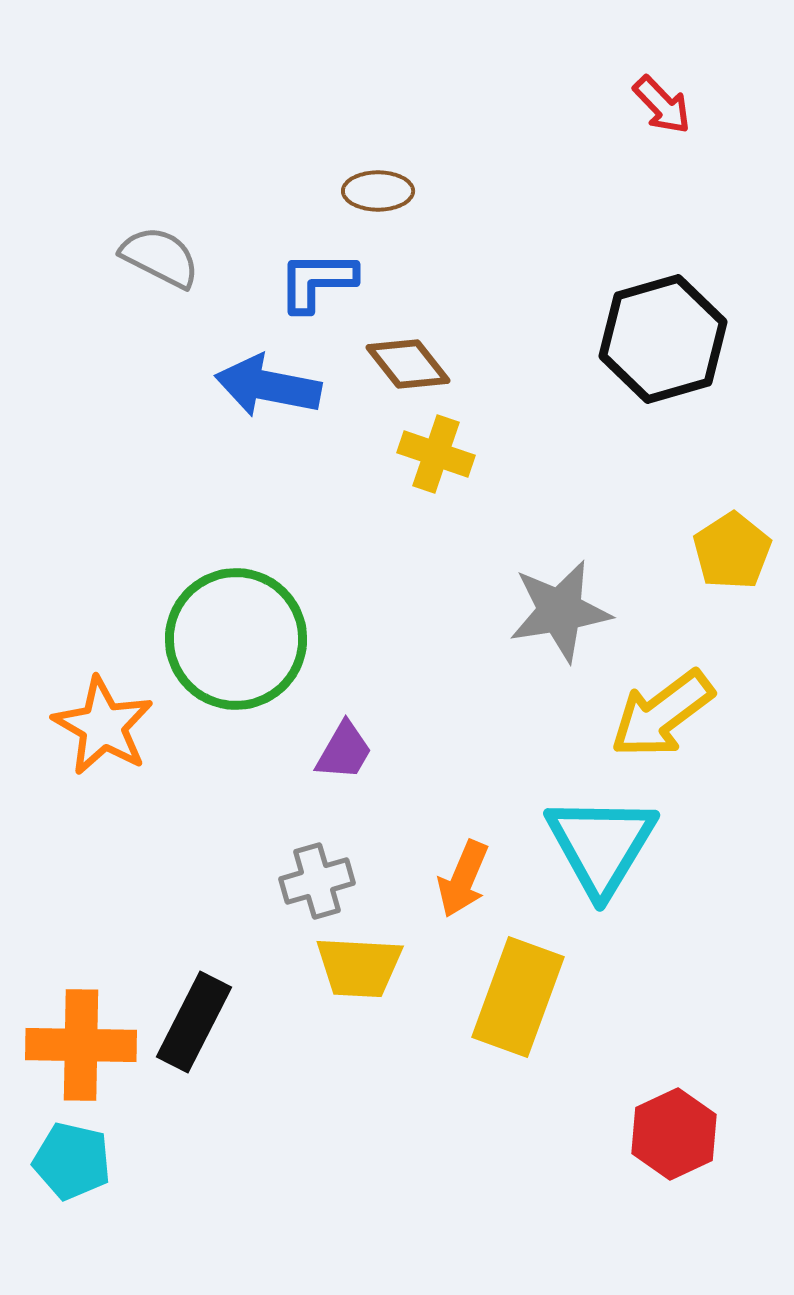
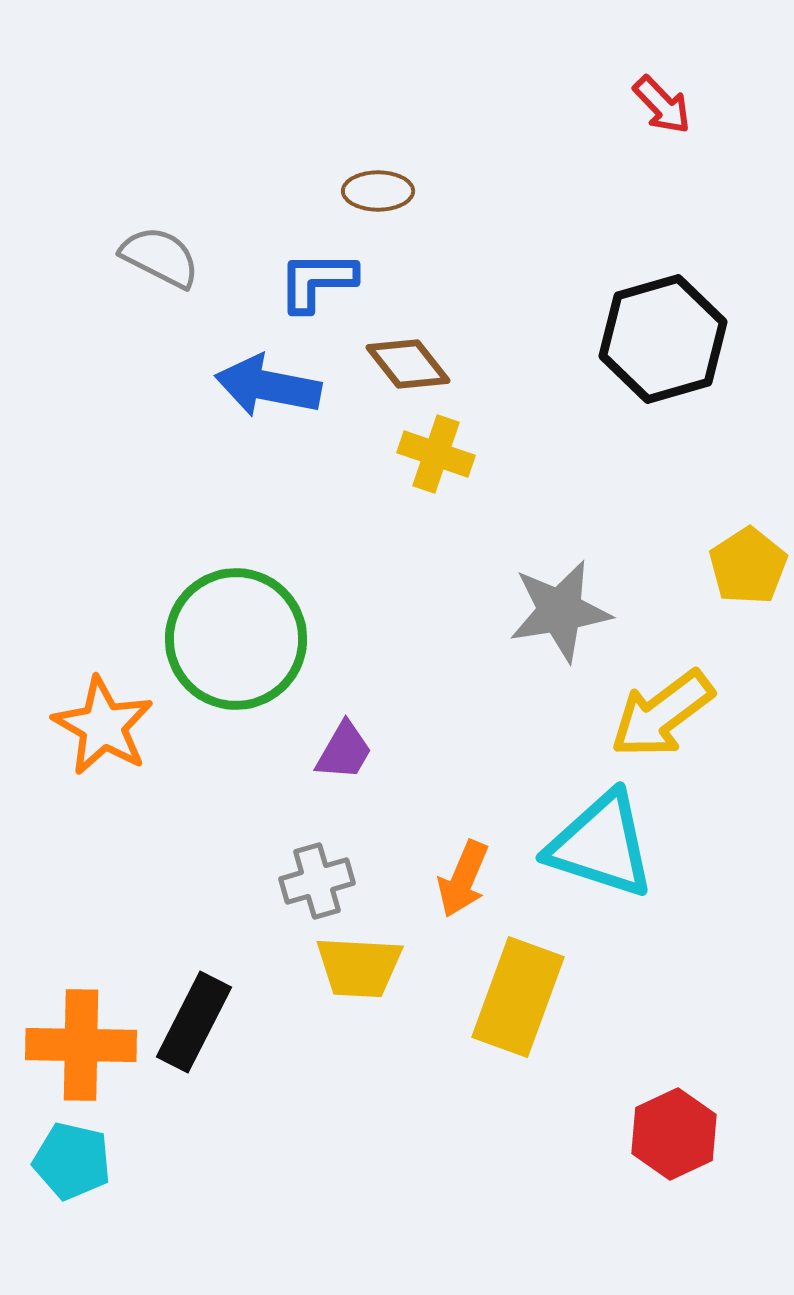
yellow pentagon: moved 16 px right, 15 px down
cyan triangle: rotated 43 degrees counterclockwise
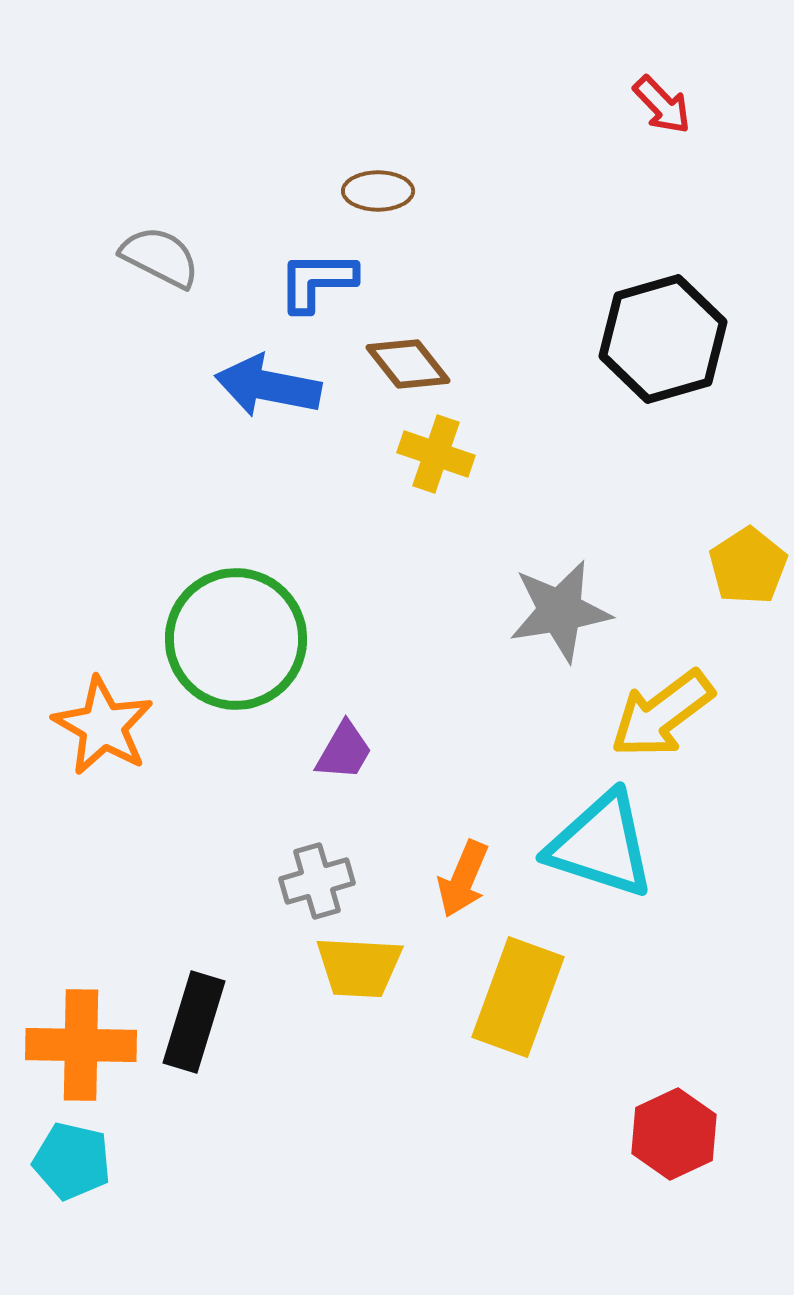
black rectangle: rotated 10 degrees counterclockwise
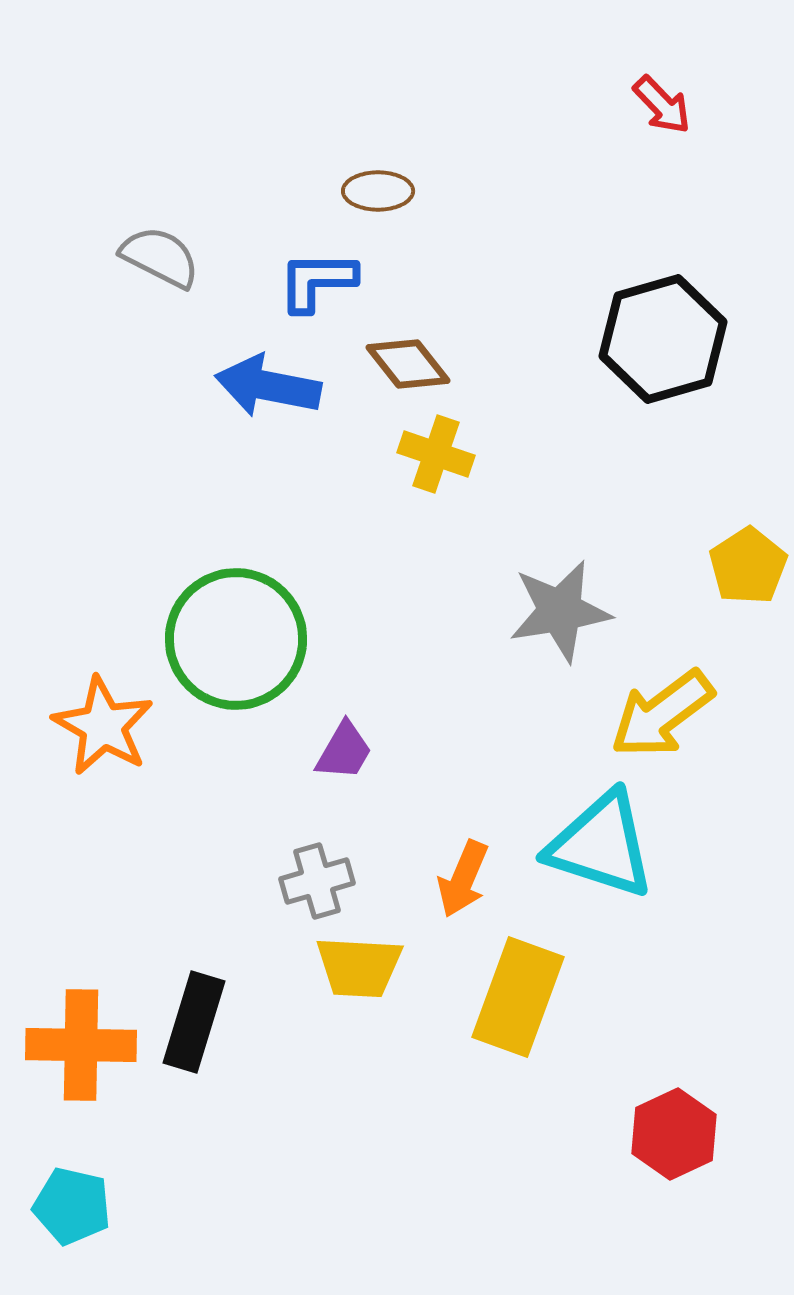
cyan pentagon: moved 45 px down
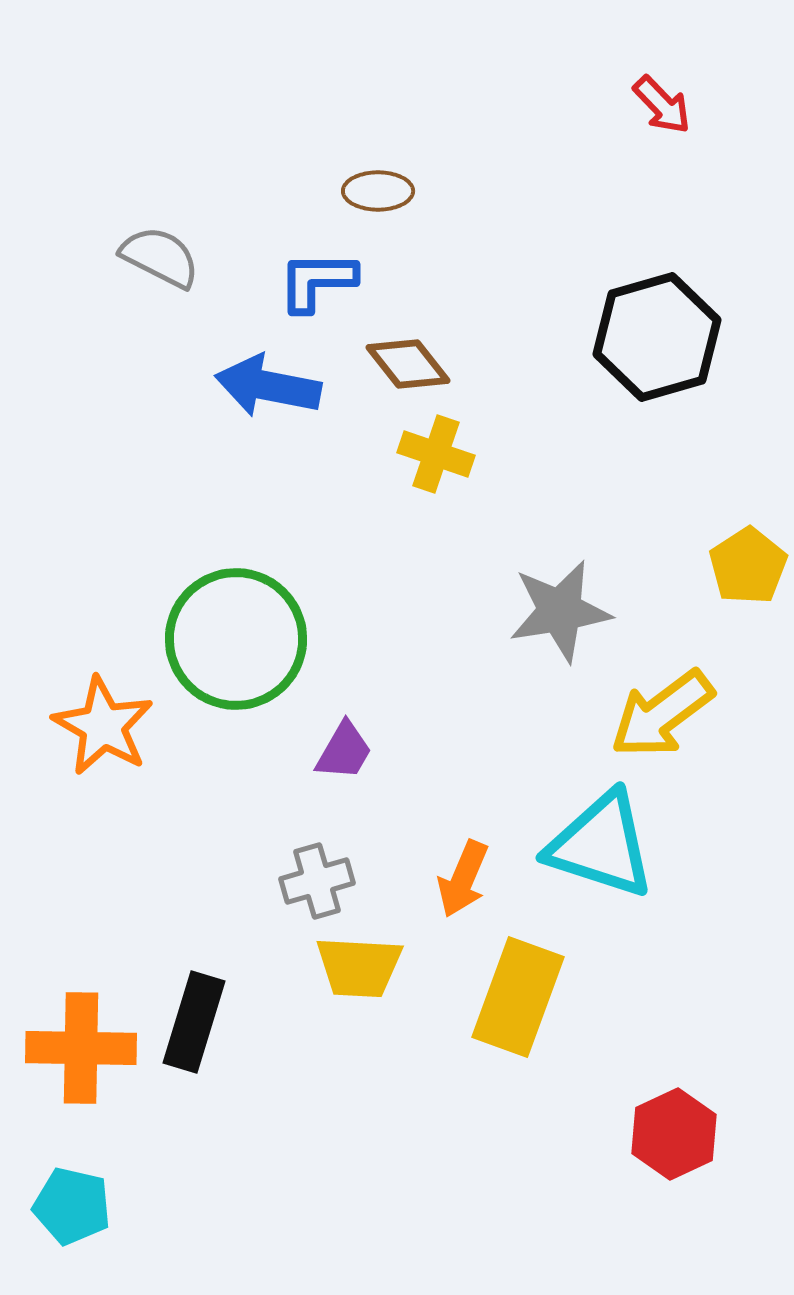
black hexagon: moved 6 px left, 2 px up
orange cross: moved 3 px down
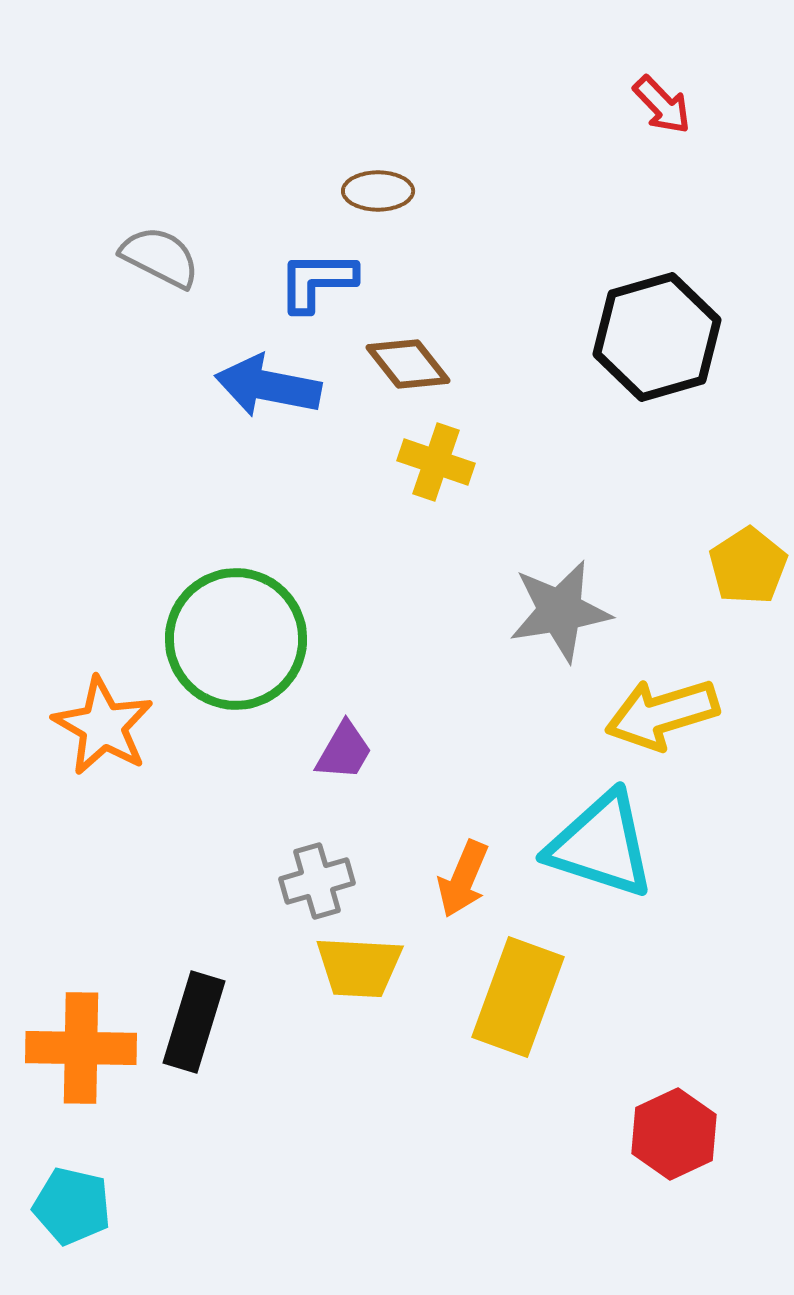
yellow cross: moved 8 px down
yellow arrow: rotated 20 degrees clockwise
